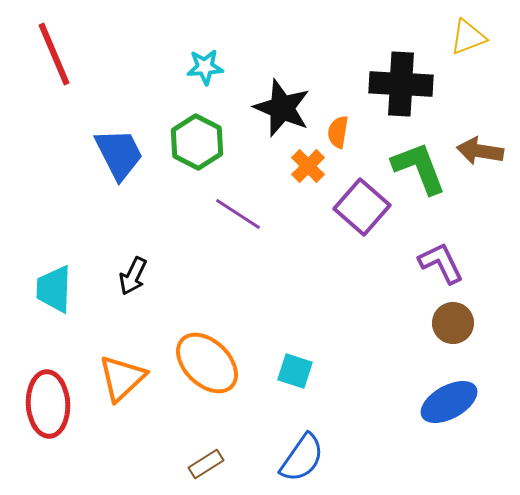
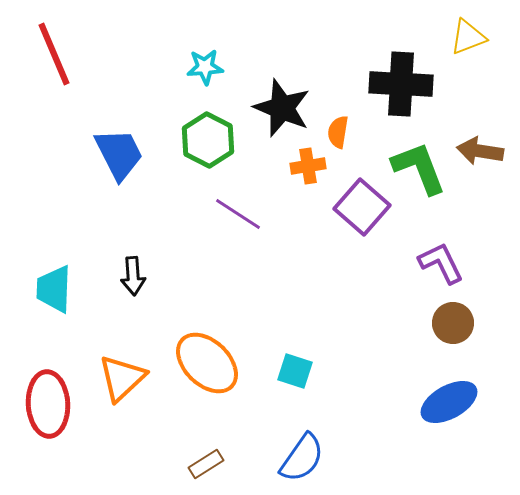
green hexagon: moved 11 px right, 2 px up
orange cross: rotated 36 degrees clockwise
black arrow: rotated 30 degrees counterclockwise
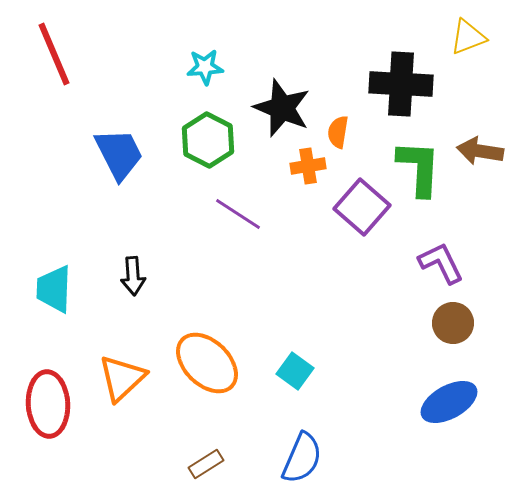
green L-shape: rotated 24 degrees clockwise
cyan square: rotated 18 degrees clockwise
blue semicircle: rotated 12 degrees counterclockwise
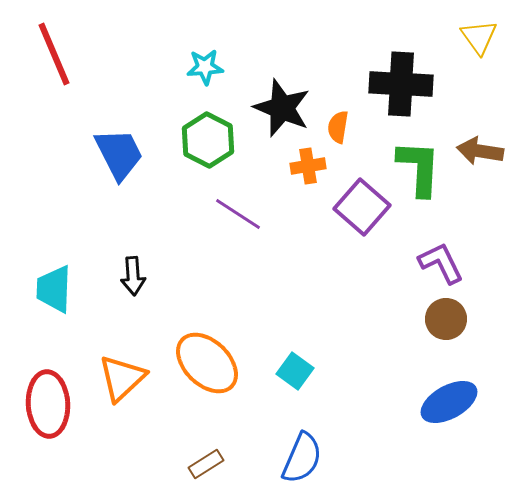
yellow triangle: moved 11 px right; rotated 45 degrees counterclockwise
orange semicircle: moved 5 px up
brown circle: moved 7 px left, 4 px up
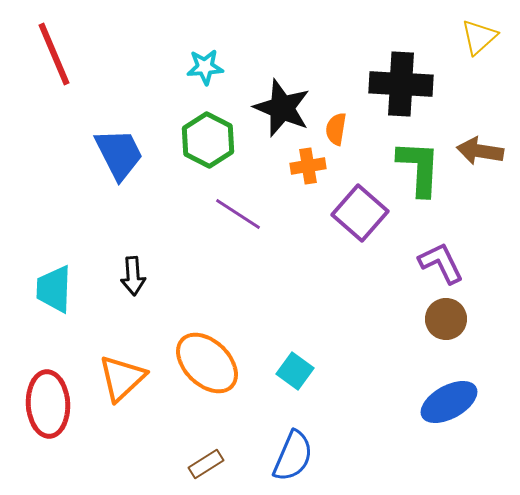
yellow triangle: rotated 24 degrees clockwise
orange semicircle: moved 2 px left, 2 px down
purple square: moved 2 px left, 6 px down
blue semicircle: moved 9 px left, 2 px up
